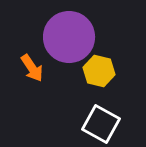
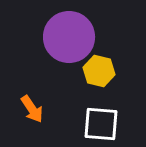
orange arrow: moved 41 px down
white square: rotated 24 degrees counterclockwise
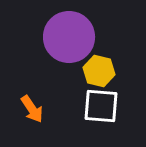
white square: moved 18 px up
